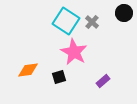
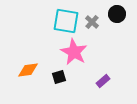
black circle: moved 7 px left, 1 px down
cyan square: rotated 24 degrees counterclockwise
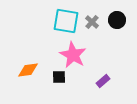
black circle: moved 6 px down
pink star: moved 1 px left, 3 px down
black square: rotated 16 degrees clockwise
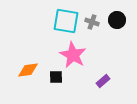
gray cross: rotated 24 degrees counterclockwise
black square: moved 3 px left
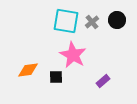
gray cross: rotated 32 degrees clockwise
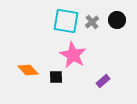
orange diamond: rotated 55 degrees clockwise
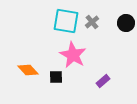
black circle: moved 9 px right, 3 px down
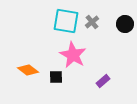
black circle: moved 1 px left, 1 px down
orange diamond: rotated 10 degrees counterclockwise
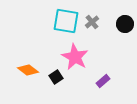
pink star: moved 2 px right, 2 px down
black square: rotated 32 degrees counterclockwise
